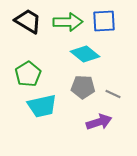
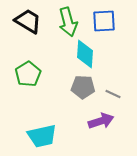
green arrow: rotated 76 degrees clockwise
cyan diamond: rotated 56 degrees clockwise
cyan trapezoid: moved 30 px down
purple arrow: moved 2 px right, 1 px up
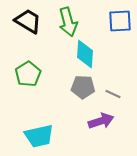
blue square: moved 16 px right
cyan trapezoid: moved 3 px left
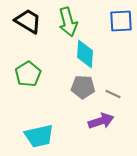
blue square: moved 1 px right
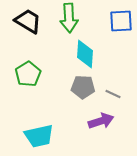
green arrow: moved 1 px right, 4 px up; rotated 12 degrees clockwise
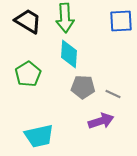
green arrow: moved 4 px left
cyan diamond: moved 16 px left
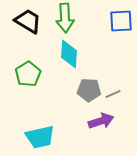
gray pentagon: moved 6 px right, 3 px down
gray line: rotated 49 degrees counterclockwise
cyan trapezoid: moved 1 px right, 1 px down
